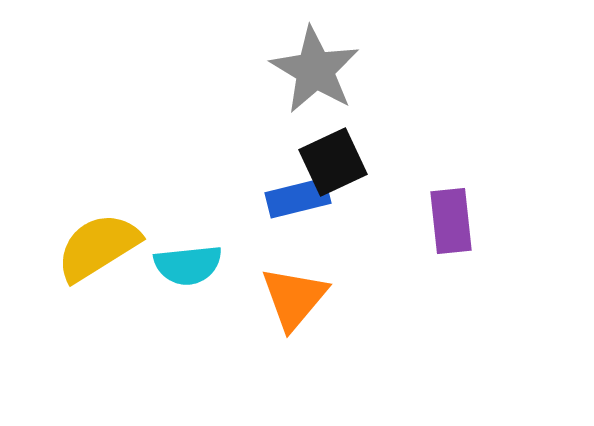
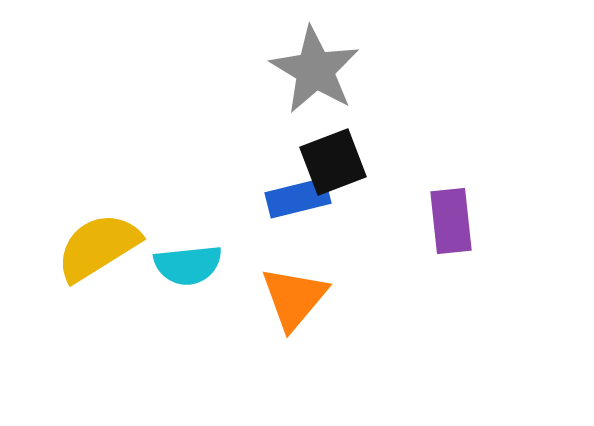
black square: rotated 4 degrees clockwise
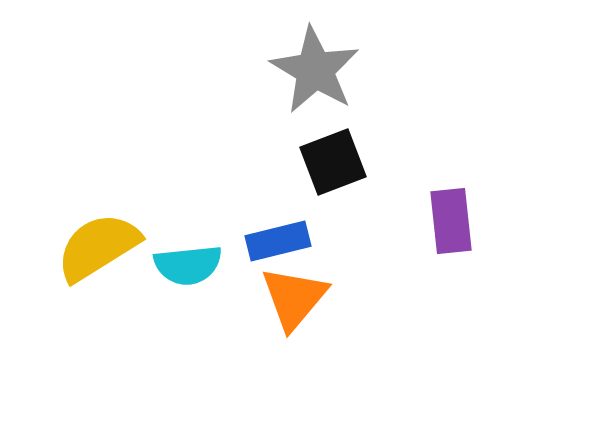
blue rectangle: moved 20 px left, 43 px down
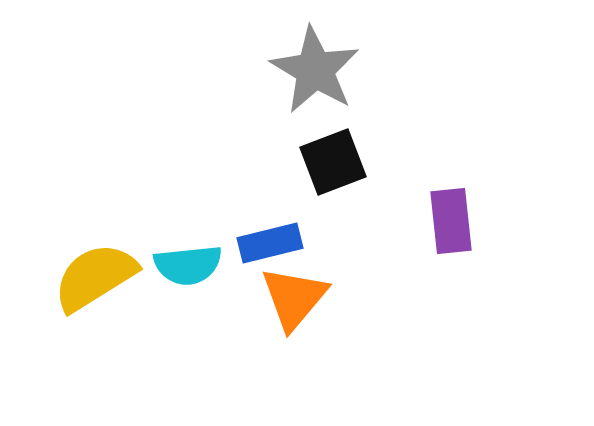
blue rectangle: moved 8 px left, 2 px down
yellow semicircle: moved 3 px left, 30 px down
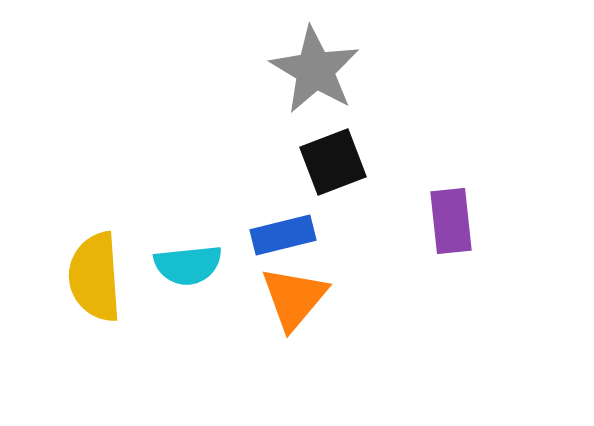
blue rectangle: moved 13 px right, 8 px up
yellow semicircle: rotated 62 degrees counterclockwise
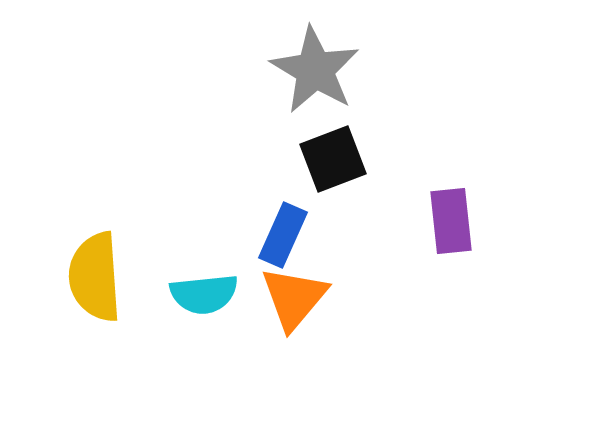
black square: moved 3 px up
blue rectangle: rotated 52 degrees counterclockwise
cyan semicircle: moved 16 px right, 29 px down
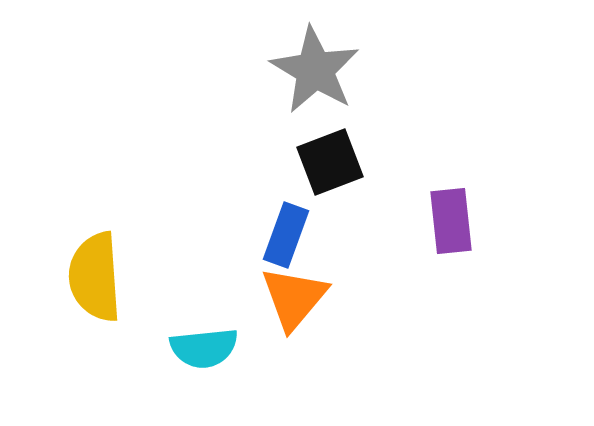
black square: moved 3 px left, 3 px down
blue rectangle: moved 3 px right; rotated 4 degrees counterclockwise
cyan semicircle: moved 54 px down
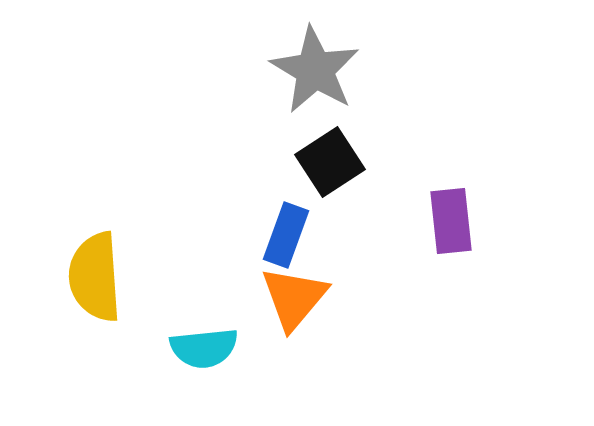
black square: rotated 12 degrees counterclockwise
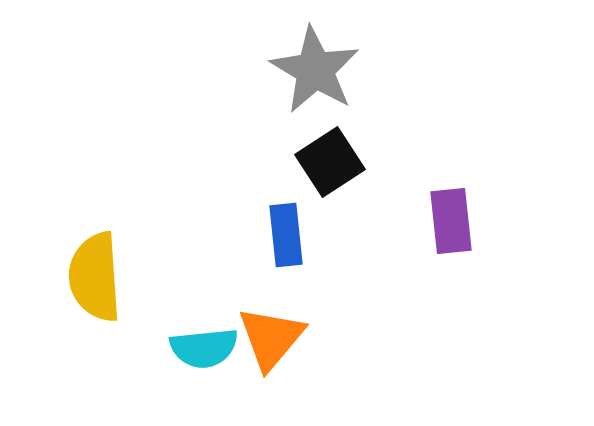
blue rectangle: rotated 26 degrees counterclockwise
orange triangle: moved 23 px left, 40 px down
